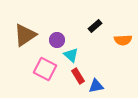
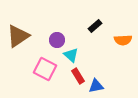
brown triangle: moved 7 px left, 1 px down
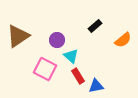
orange semicircle: rotated 36 degrees counterclockwise
cyan triangle: moved 1 px down
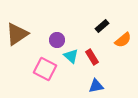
black rectangle: moved 7 px right
brown triangle: moved 1 px left, 2 px up
red rectangle: moved 14 px right, 19 px up
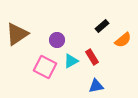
cyan triangle: moved 5 px down; rotated 49 degrees clockwise
pink square: moved 2 px up
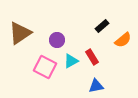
brown triangle: moved 3 px right, 1 px up
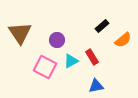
brown triangle: rotated 30 degrees counterclockwise
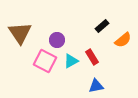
pink square: moved 6 px up
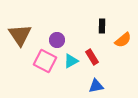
black rectangle: rotated 48 degrees counterclockwise
brown triangle: moved 2 px down
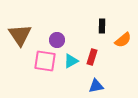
red rectangle: rotated 49 degrees clockwise
pink square: rotated 20 degrees counterclockwise
